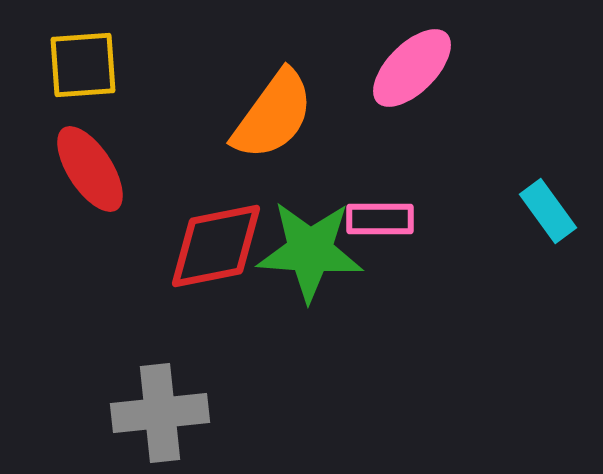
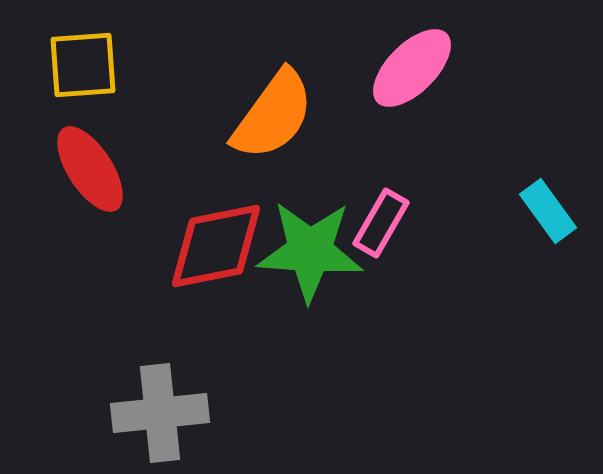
pink rectangle: moved 1 px right, 4 px down; rotated 60 degrees counterclockwise
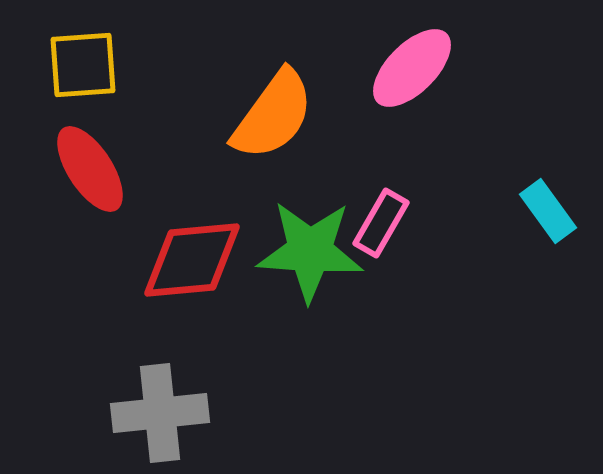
red diamond: moved 24 px left, 14 px down; rotated 6 degrees clockwise
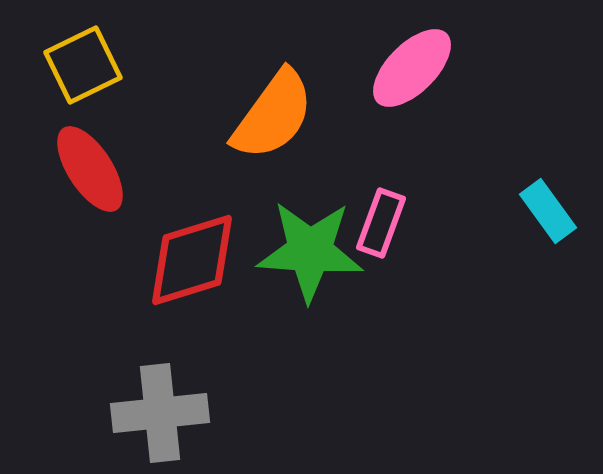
yellow square: rotated 22 degrees counterclockwise
pink rectangle: rotated 10 degrees counterclockwise
red diamond: rotated 12 degrees counterclockwise
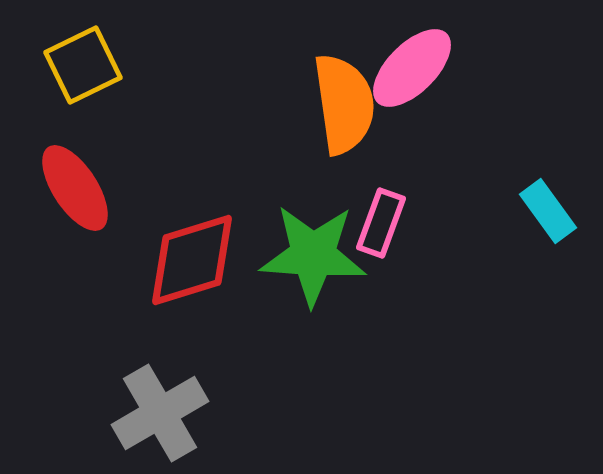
orange semicircle: moved 71 px right, 11 px up; rotated 44 degrees counterclockwise
red ellipse: moved 15 px left, 19 px down
green star: moved 3 px right, 4 px down
gray cross: rotated 24 degrees counterclockwise
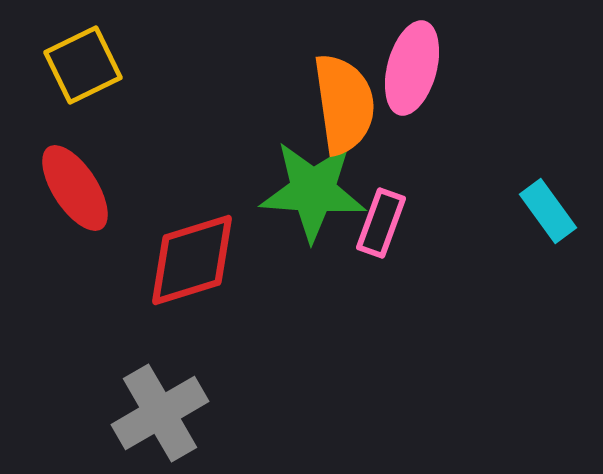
pink ellipse: rotated 30 degrees counterclockwise
green star: moved 64 px up
